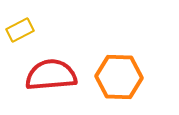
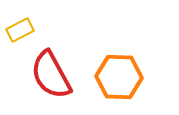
red semicircle: rotated 114 degrees counterclockwise
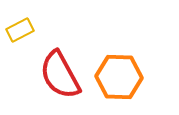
red semicircle: moved 9 px right
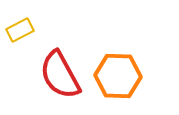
orange hexagon: moved 1 px left, 1 px up
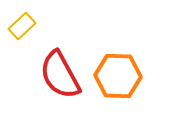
yellow rectangle: moved 2 px right, 4 px up; rotated 16 degrees counterclockwise
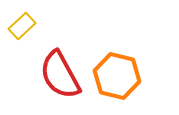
orange hexagon: moved 1 px left; rotated 12 degrees clockwise
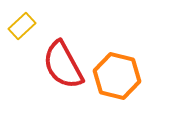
red semicircle: moved 3 px right, 10 px up
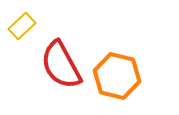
red semicircle: moved 2 px left
